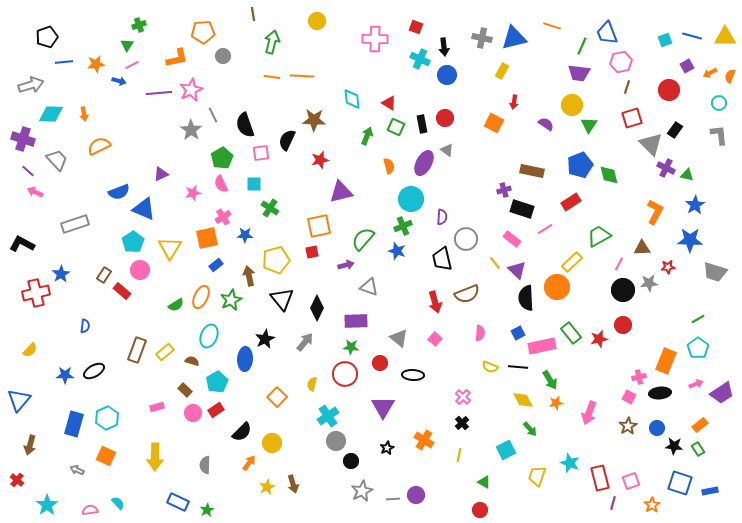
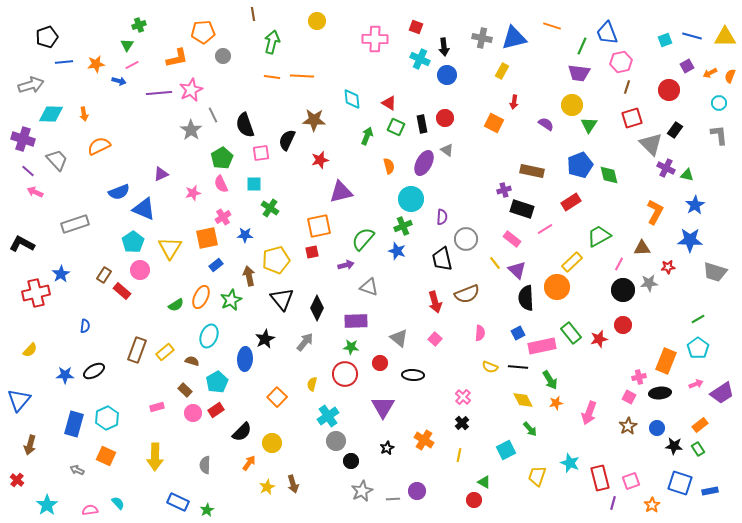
purple circle at (416, 495): moved 1 px right, 4 px up
red circle at (480, 510): moved 6 px left, 10 px up
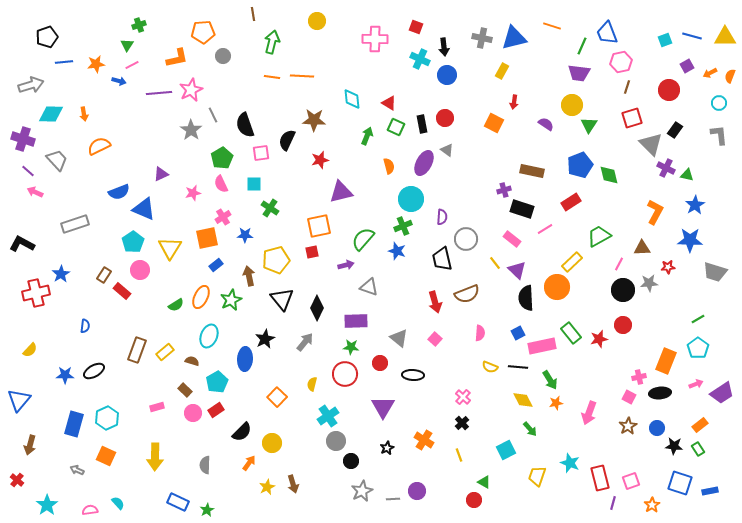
yellow line at (459, 455): rotated 32 degrees counterclockwise
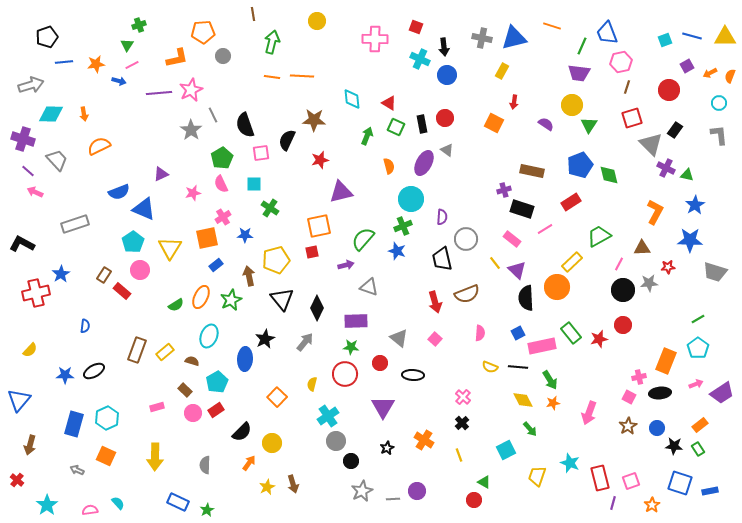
orange star at (556, 403): moved 3 px left
